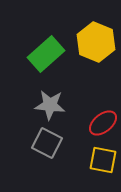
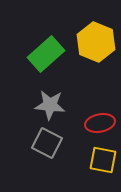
red ellipse: moved 3 px left; rotated 28 degrees clockwise
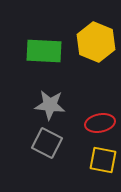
green rectangle: moved 2 px left, 3 px up; rotated 45 degrees clockwise
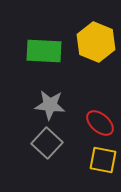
red ellipse: rotated 52 degrees clockwise
gray square: rotated 16 degrees clockwise
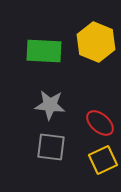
gray square: moved 4 px right, 4 px down; rotated 36 degrees counterclockwise
yellow square: rotated 36 degrees counterclockwise
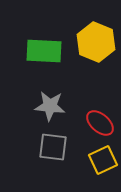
gray star: moved 1 px down
gray square: moved 2 px right
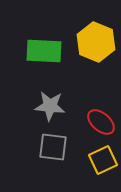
red ellipse: moved 1 px right, 1 px up
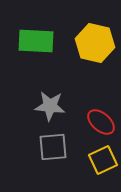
yellow hexagon: moved 1 px left, 1 px down; rotated 9 degrees counterclockwise
green rectangle: moved 8 px left, 10 px up
gray square: rotated 12 degrees counterclockwise
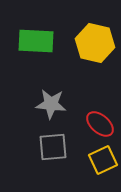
gray star: moved 1 px right, 2 px up
red ellipse: moved 1 px left, 2 px down
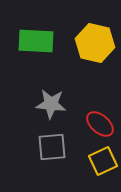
gray square: moved 1 px left
yellow square: moved 1 px down
